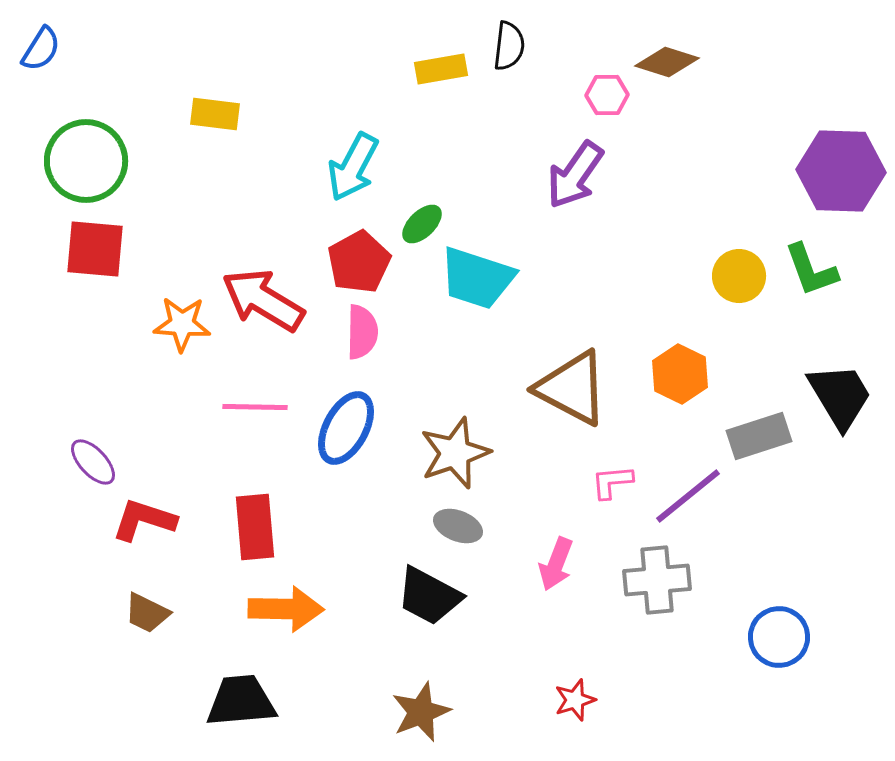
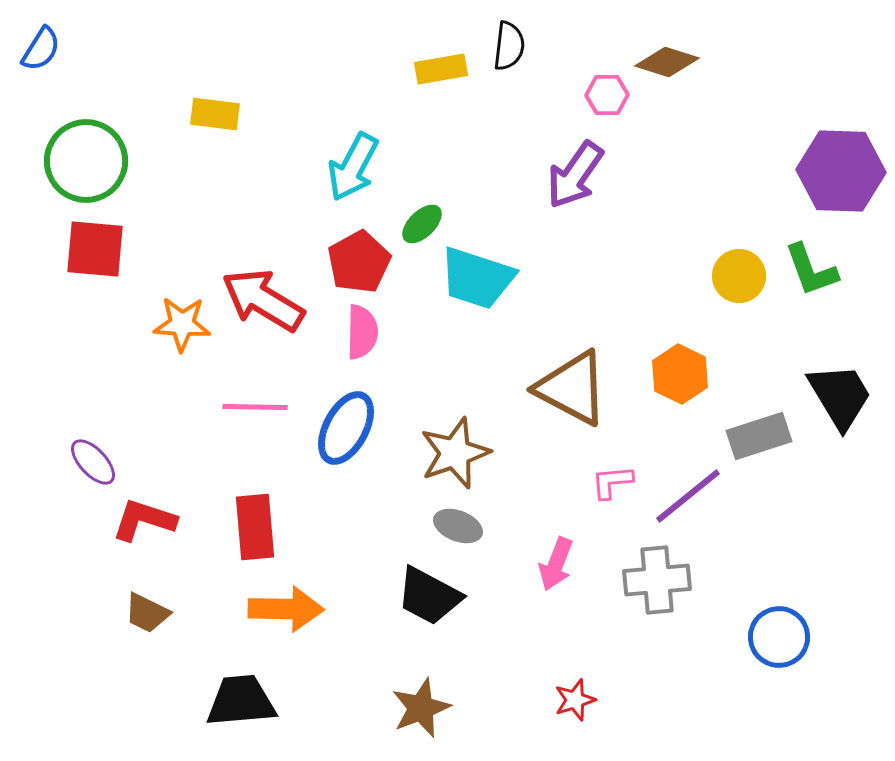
brown star at (421, 712): moved 4 px up
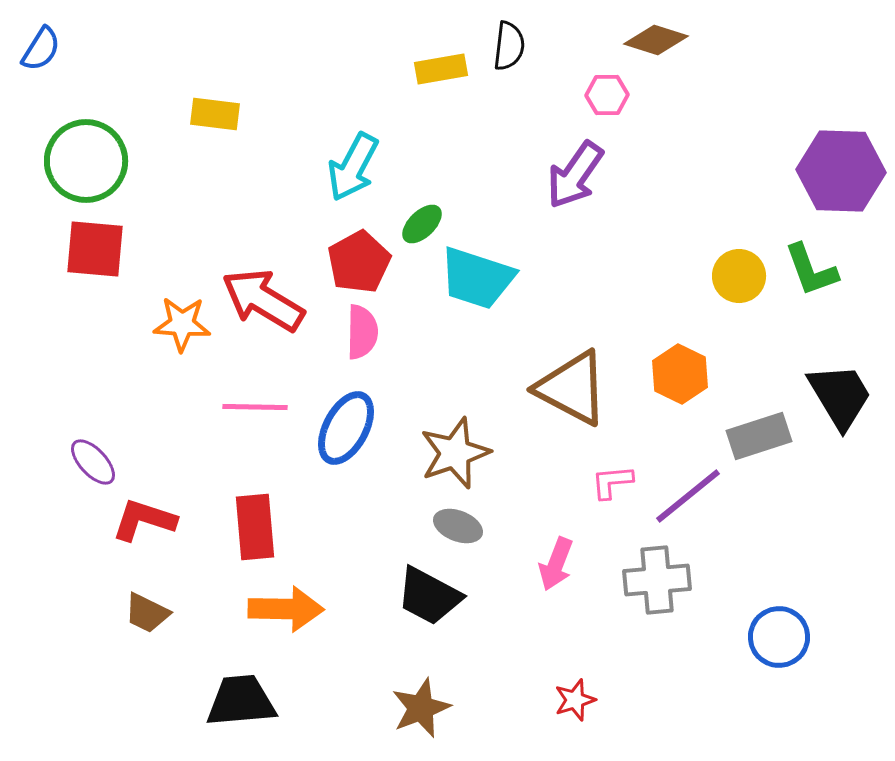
brown diamond at (667, 62): moved 11 px left, 22 px up
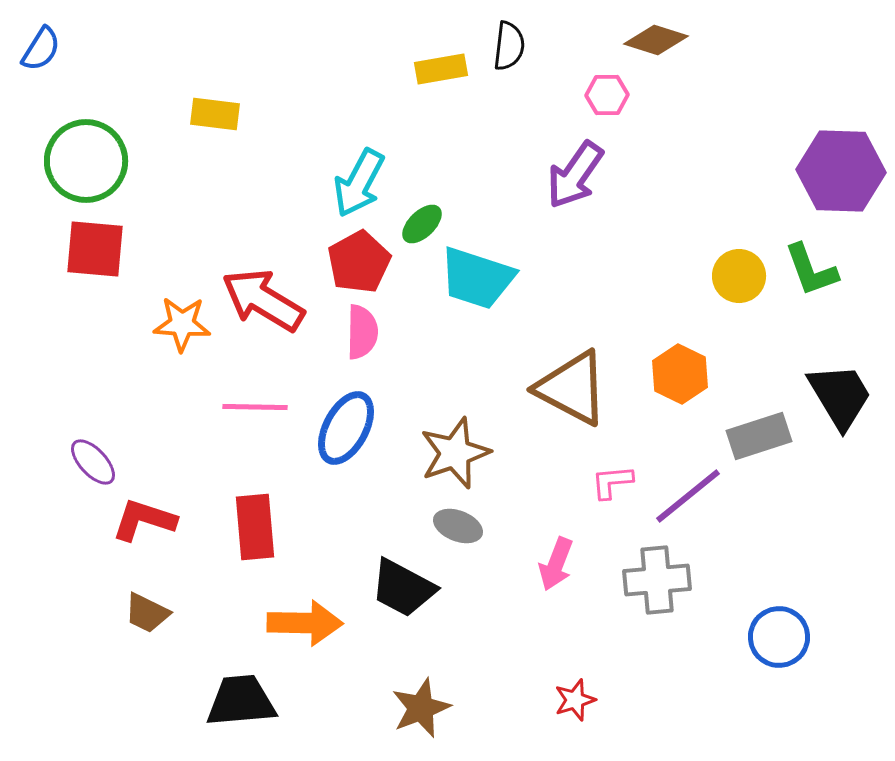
cyan arrow at (353, 167): moved 6 px right, 16 px down
black trapezoid at (429, 596): moved 26 px left, 8 px up
orange arrow at (286, 609): moved 19 px right, 14 px down
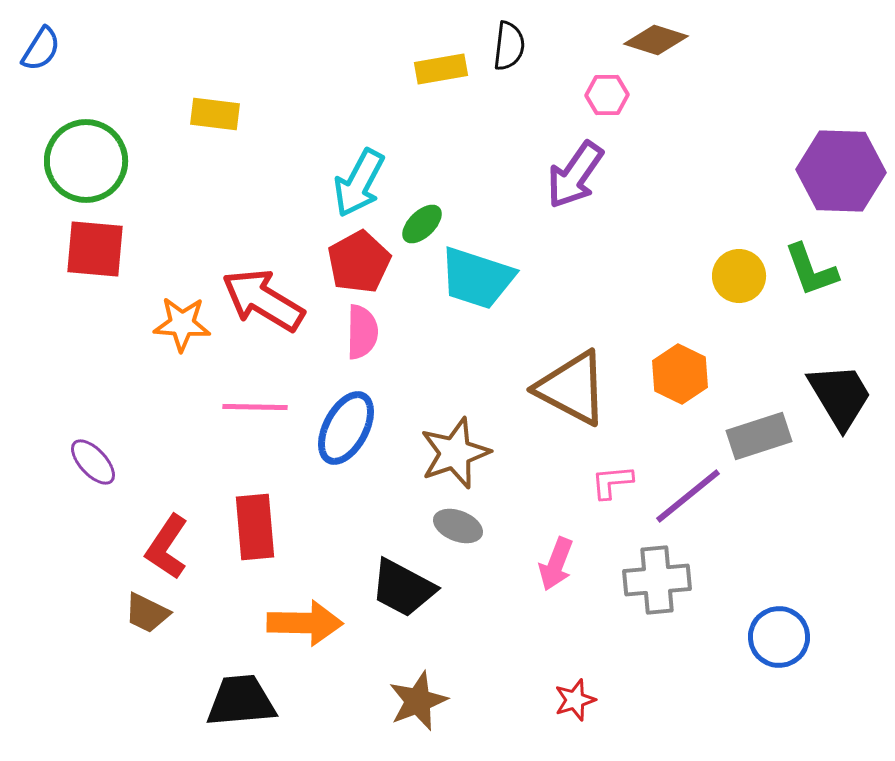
red L-shape at (144, 520): moved 23 px right, 27 px down; rotated 74 degrees counterclockwise
brown star at (421, 708): moved 3 px left, 7 px up
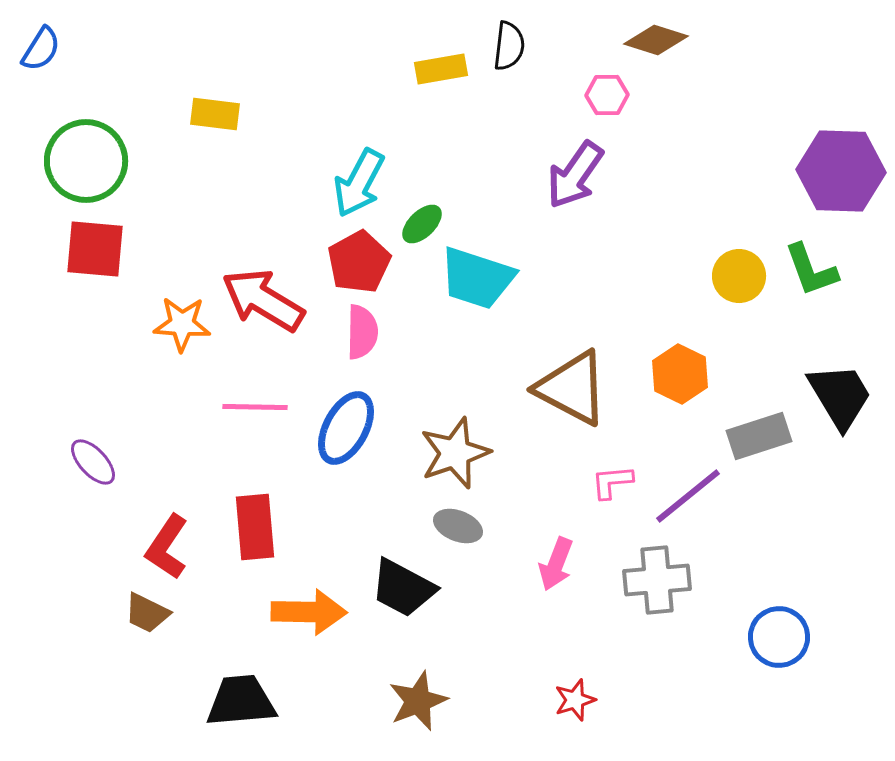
orange arrow at (305, 623): moved 4 px right, 11 px up
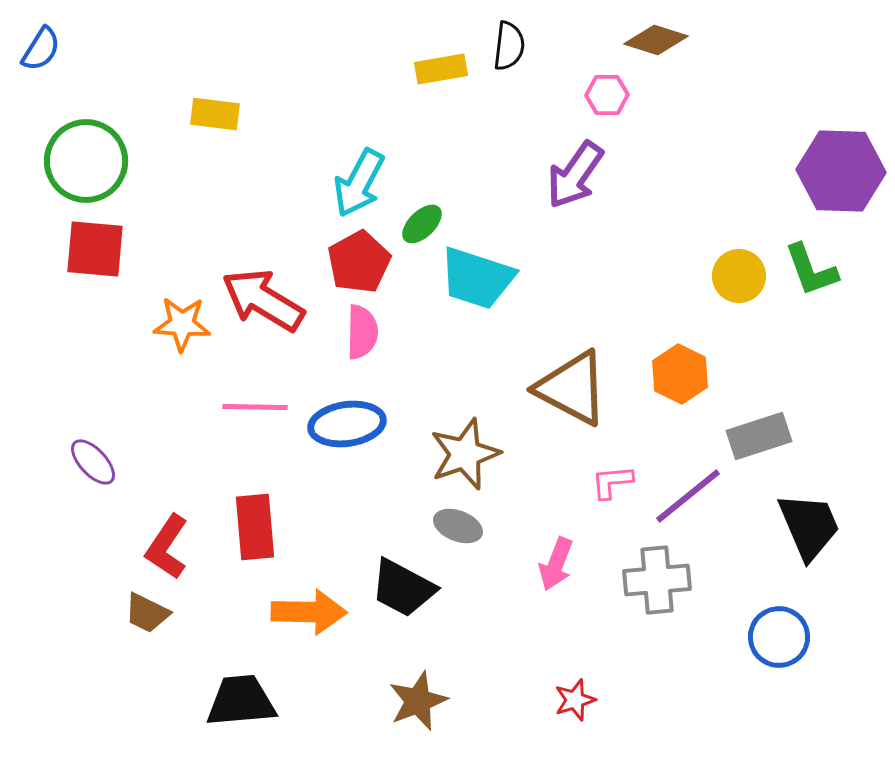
black trapezoid at (840, 396): moved 31 px left, 130 px down; rotated 8 degrees clockwise
blue ellipse at (346, 428): moved 1 px right, 4 px up; rotated 54 degrees clockwise
brown star at (455, 453): moved 10 px right, 1 px down
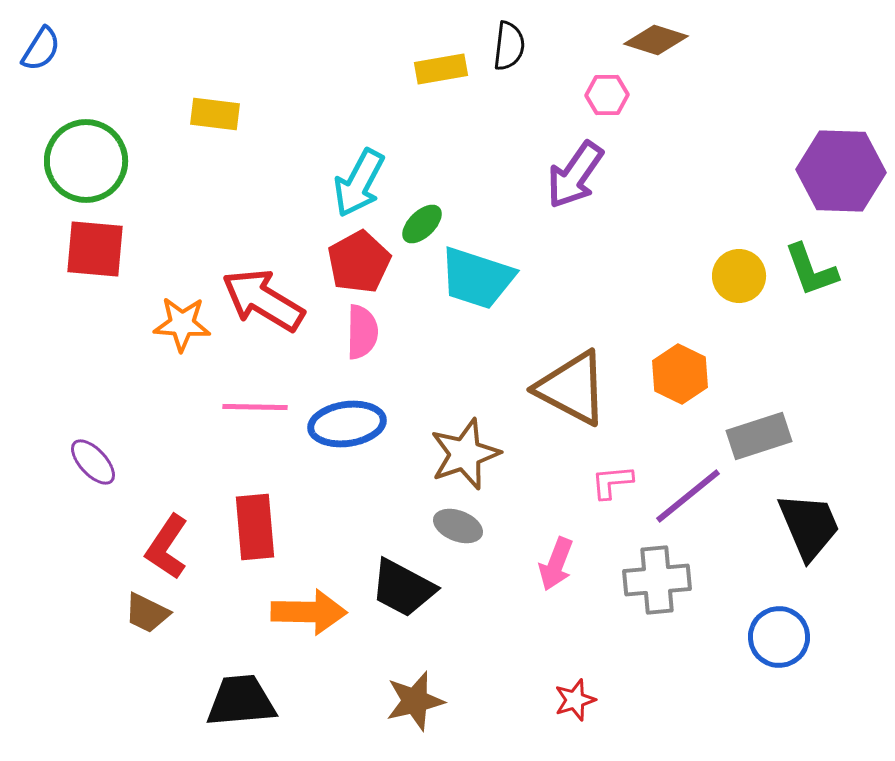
brown star at (418, 701): moved 3 px left; rotated 8 degrees clockwise
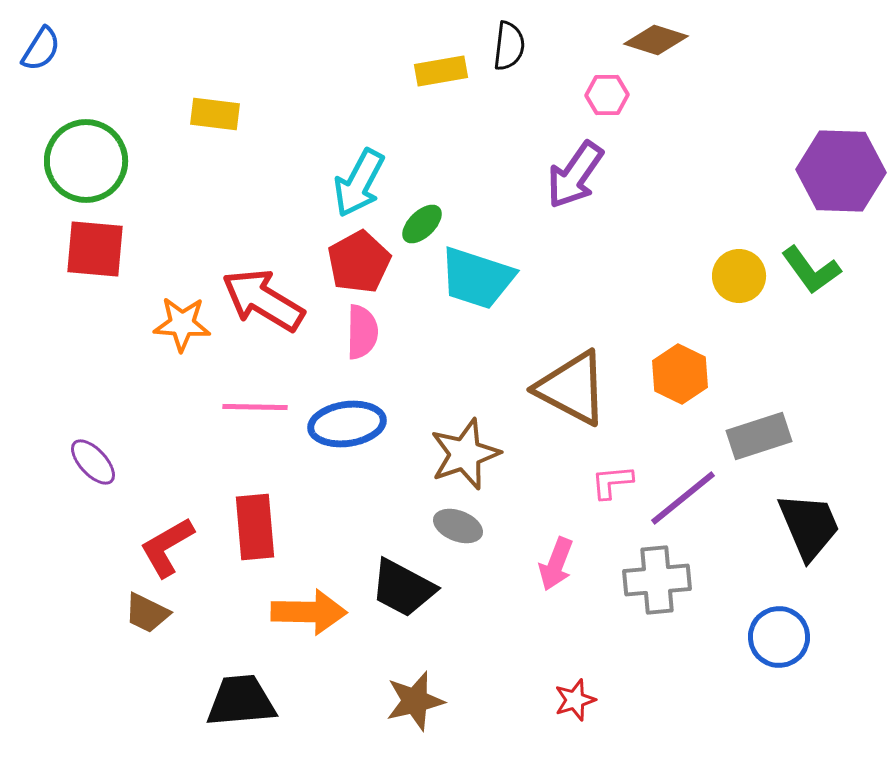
yellow rectangle at (441, 69): moved 2 px down
green L-shape at (811, 270): rotated 16 degrees counterclockwise
purple line at (688, 496): moved 5 px left, 2 px down
red L-shape at (167, 547): rotated 26 degrees clockwise
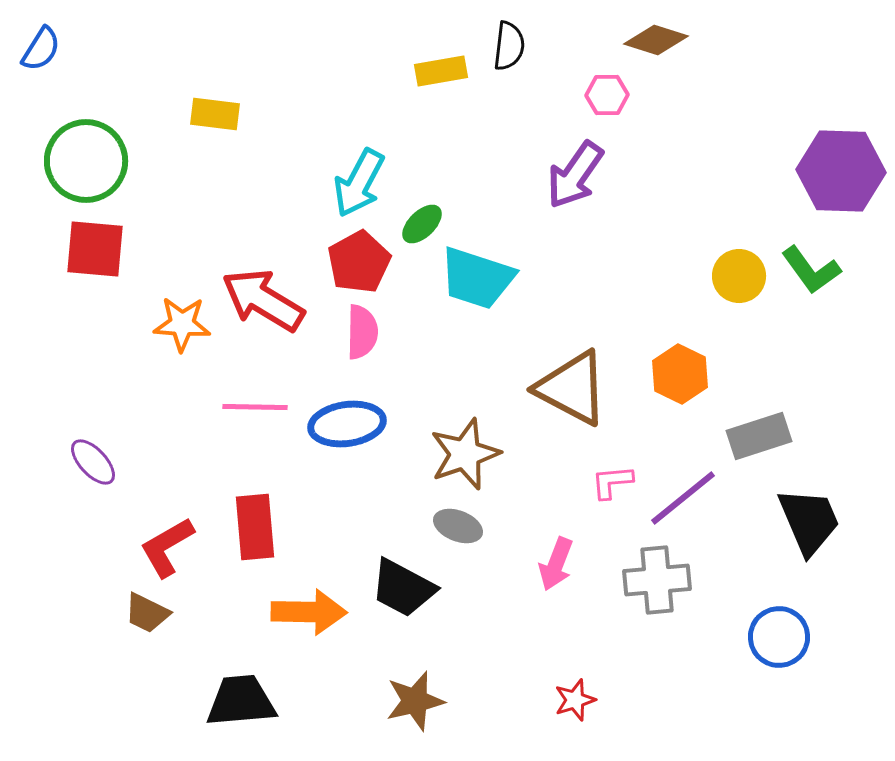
black trapezoid at (809, 526): moved 5 px up
